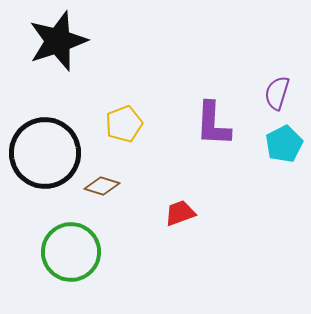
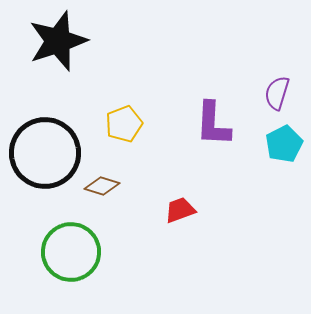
red trapezoid: moved 3 px up
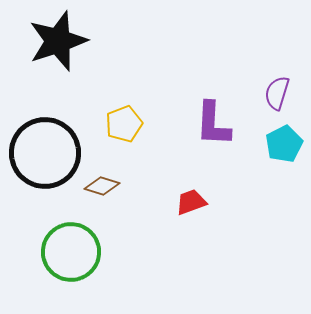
red trapezoid: moved 11 px right, 8 px up
